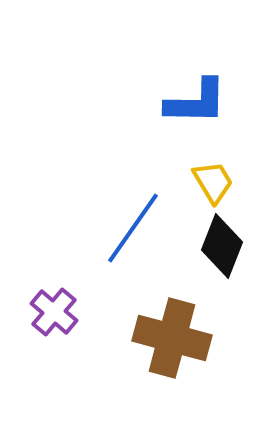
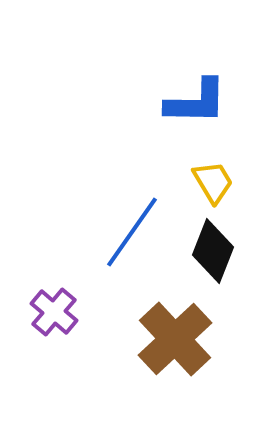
blue line: moved 1 px left, 4 px down
black diamond: moved 9 px left, 5 px down
brown cross: moved 3 px right, 1 px down; rotated 32 degrees clockwise
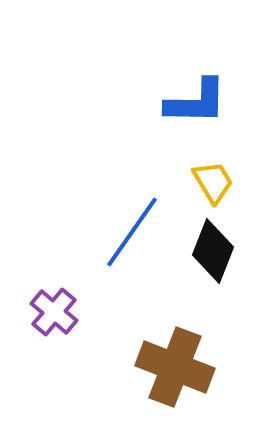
brown cross: moved 28 px down; rotated 26 degrees counterclockwise
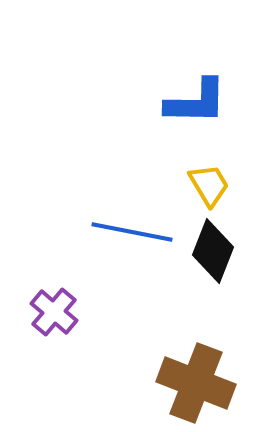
yellow trapezoid: moved 4 px left, 3 px down
blue line: rotated 66 degrees clockwise
brown cross: moved 21 px right, 16 px down
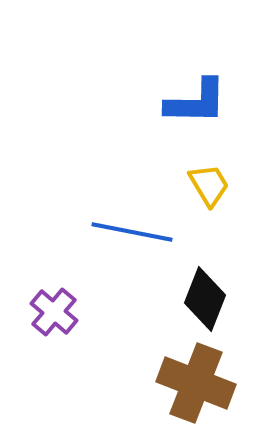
black diamond: moved 8 px left, 48 px down
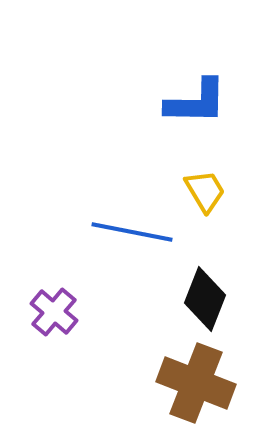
yellow trapezoid: moved 4 px left, 6 px down
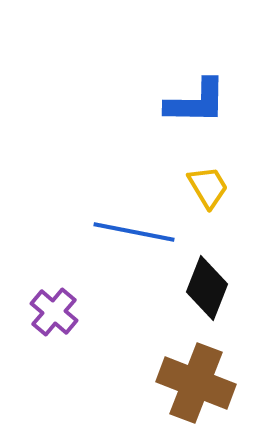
yellow trapezoid: moved 3 px right, 4 px up
blue line: moved 2 px right
black diamond: moved 2 px right, 11 px up
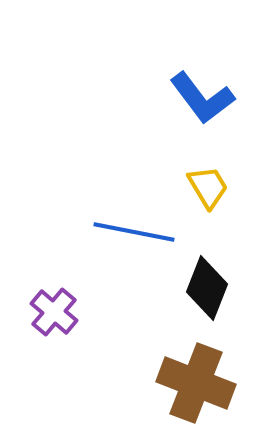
blue L-shape: moved 6 px right, 4 px up; rotated 52 degrees clockwise
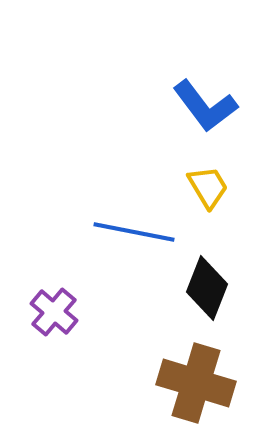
blue L-shape: moved 3 px right, 8 px down
brown cross: rotated 4 degrees counterclockwise
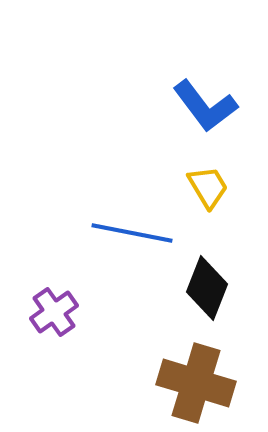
blue line: moved 2 px left, 1 px down
purple cross: rotated 15 degrees clockwise
